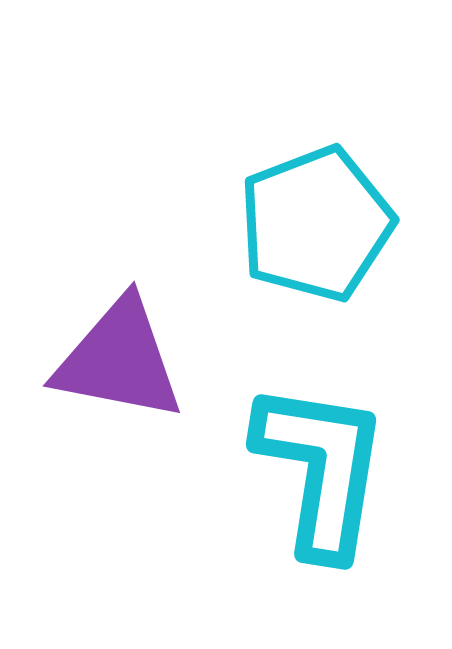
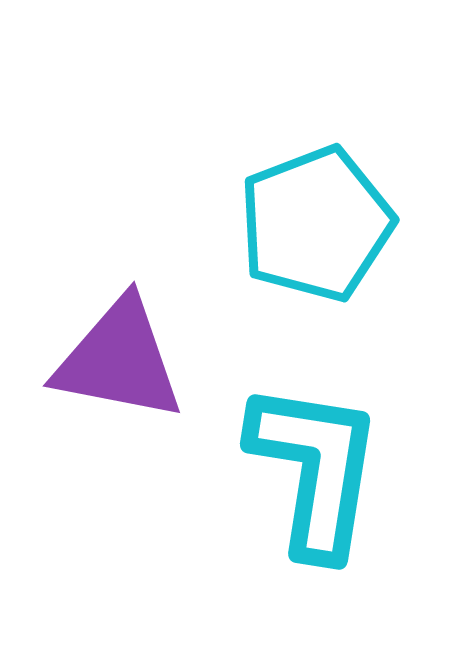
cyan L-shape: moved 6 px left
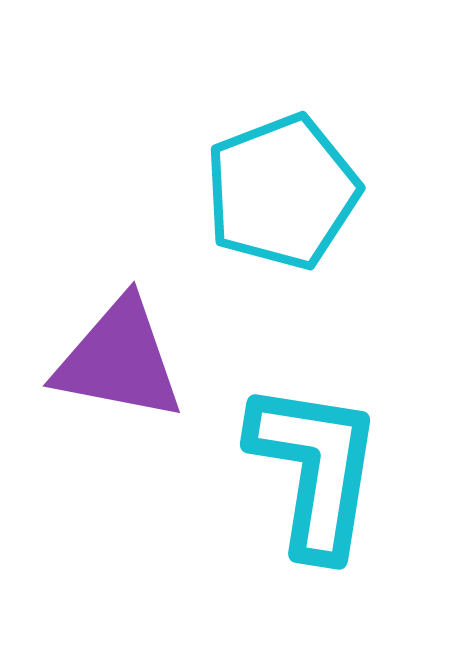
cyan pentagon: moved 34 px left, 32 px up
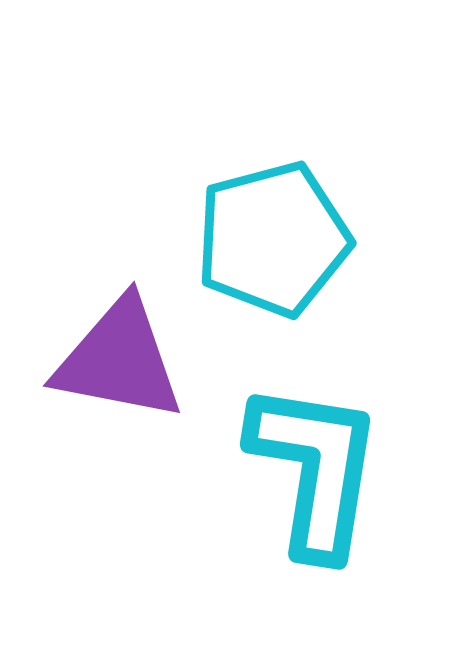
cyan pentagon: moved 9 px left, 47 px down; rotated 6 degrees clockwise
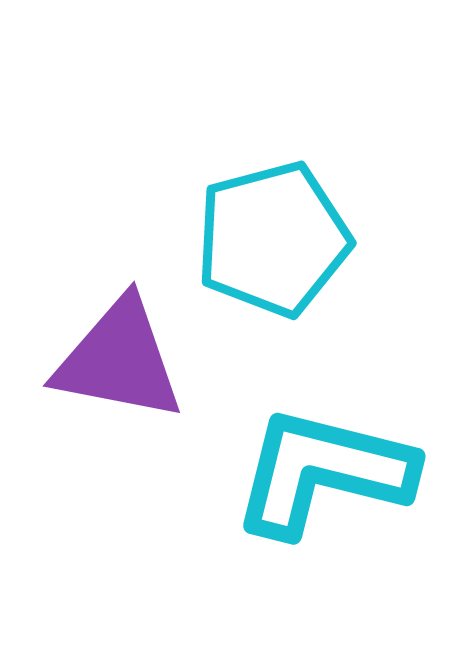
cyan L-shape: moved 8 px right, 3 px down; rotated 85 degrees counterclockwise
